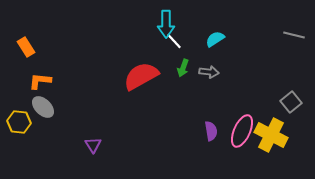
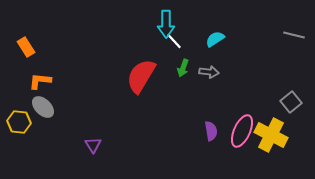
red semicircle: rotated 30 degrees counterclockwise
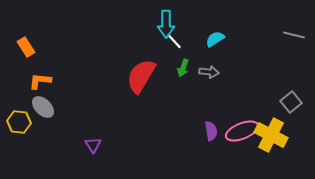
pink ellipse: rotated 44 degrees clockwise
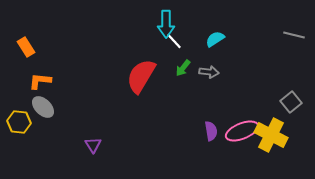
green arrow: rotated 18 degrees clockwise
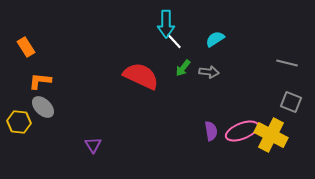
gray line: moved 7 px left, 28 px down
red semicircle: rotated 84 degrees clockwise
gray square: rotated 30 degrees counterclockwise
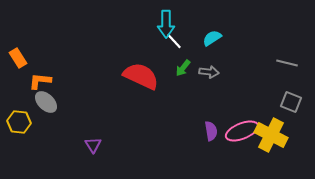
cyan semicircle: moved 3 px left, 1 px up
orange rectangle: moved 8 px left, 11 px down
gray ellipse: moved 3 px right, 5 px up
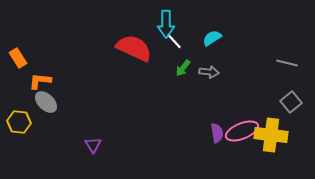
red semicircle: moved 7 px left, 28 px up
gray square: rotated 30 degrees clockwise
purple semicircle: moved 6 px right, 2 px down
yellow cross: rotated 20 degrees counterclockwise
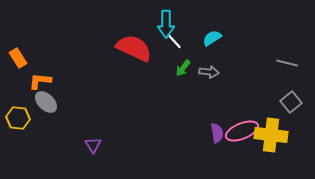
yellow hexagon: moved 1 px left, 4 px up
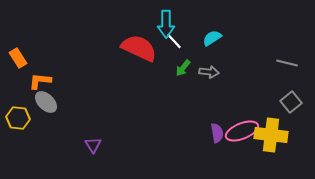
red semicircle: moved 5 px right
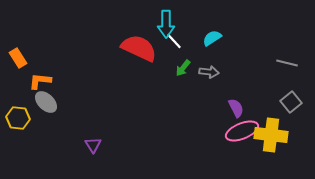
purple semicircle: moved 19 px right, 25 px up; rotated 18 degrees counterclockwise
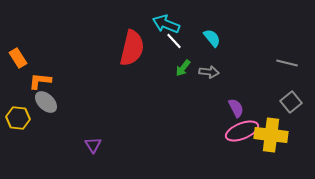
cyan arrow: rotated 112 degrees clockwise
cyan semicircle: rotated 84 degrees clockwise
red semicircle: moved 7 px left; rotated 78 degrees clockwise
